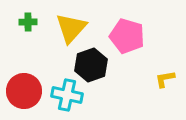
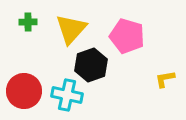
yellow triangle: moved 1 px down
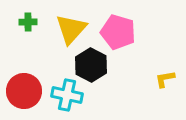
pink pentagon: moved 9 px left, 4 px up
black hexagon: rotated 12 degrees counterclockwise
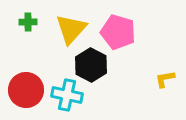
red circle: moved 2 px right, 1 px up
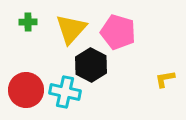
cyan cross: moved 2 px left, 3 px up
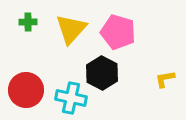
black hexagon: moved 11 px right, 8 px down
cyan cross: moved 6 px right, 6 px down
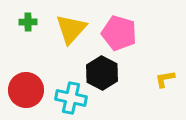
pink pentagon: moved 1 px right, 1 px down
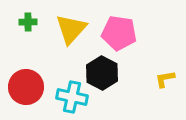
pink pentagon: rotated 8 degrees counterclockwise
red circle: moved 3 px up
cyan cross: moved 1 px right, 1 px up
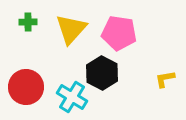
cyan cross: rotated 20 degrees clockwise
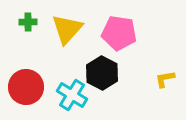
yellow triangle: moved 4 px left
cyan cross: moved 2 px up
